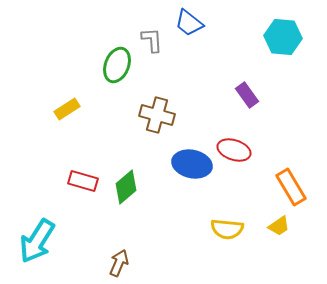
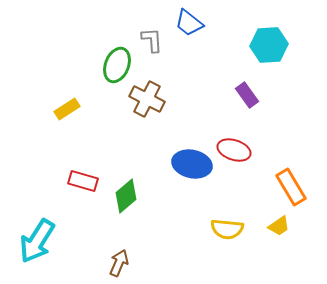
cyan hexagon: moved 14 px left, 8 px down; rotated 9 degrees counterclockwise
brown cross: moved 10 px left, 16 px up; rotated 12 degrees clockwise
green diamond: moved 9 px down
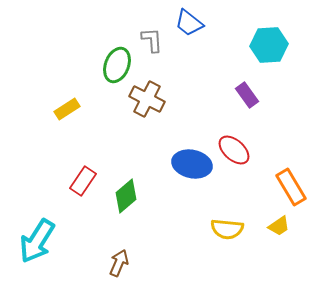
red ellipse: rotated 24 degrees clockwise
red rectangle: rotated 72 degrees counterclockwise
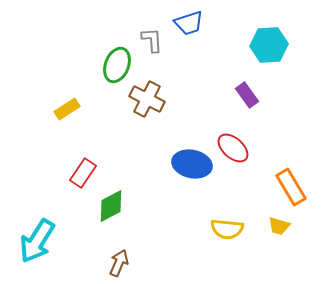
blue trapezoid: rotated 56 degrees counterclockwise
red ellipse: moved 1 px left, 2 px up
red rectangle: moved 8 px up
green diamond: moved 15 px left, 10 px down; rotated 12 degrees clockwise
yellow trapezoid: rotated 50 degrees clockwise
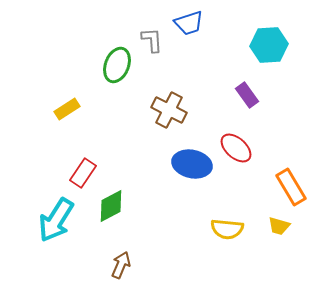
brown cross: moved 22 px right, 11 px down
red ellipse: moved 3 px right
cyan arrow: moved 19 px right, 21 px up
brown arrow: moved 2 px right, 2 px down
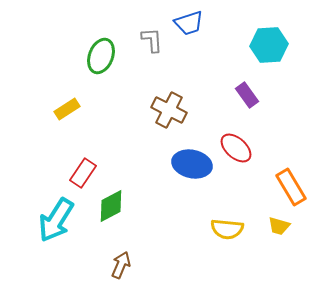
green ellipse: moved 16 px left, 9 px up
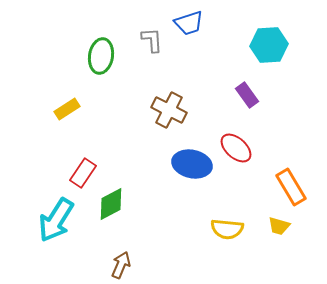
green ellipse: rotated 12 degrees counterclockwise
green diamond: moved 2 px up
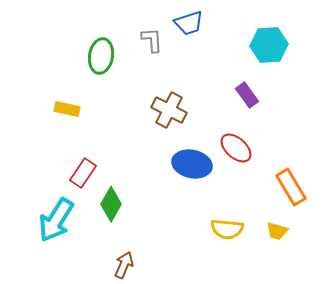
yellow rectangle: rotated 45 degrees clockwise
green diamond: rotated 32 degrees counterclockwise
yellow trapezoid: moved 2 px left, 5 px down
brown arrow: moved 3 px right
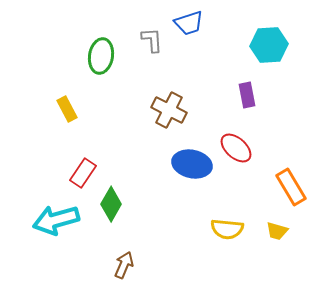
purple rectangle: rotated 25 degrees clockwise
yellow rectangle: rotated 50 degrees clockwise
cyan arrow: rotated 42 degrees clockwise
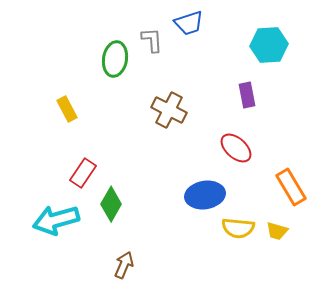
green ellipse: moved 14 px right, 3 px down
blue ellipse: moved 13 px right, 31 px down; rotated 21 degrees counterclockwise
yellow semicircle: moved 11 px right, 1 px up
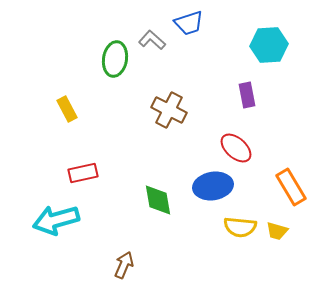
gray L-shape: rotated 44 degrees counterclockwise
red rectangle: rotated 44 degrees clockwise
blue ellipse: moved 8 px right, 9 px up
green diamond: moved 47 px right, 4 px up; rotated 40 degrees counterclockwise
yellow semicircle: moved 2 px right, 1 px up
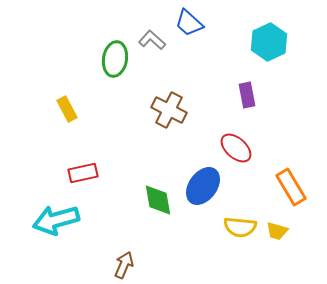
blue trapezoid: rotated 60 degrees clockwise
cyan hexagon: moved 3 px up; rotated 21 degrees counterclockwise
blue ellipse: moved 10 px left; rotated 45 degrees counterclockwise
